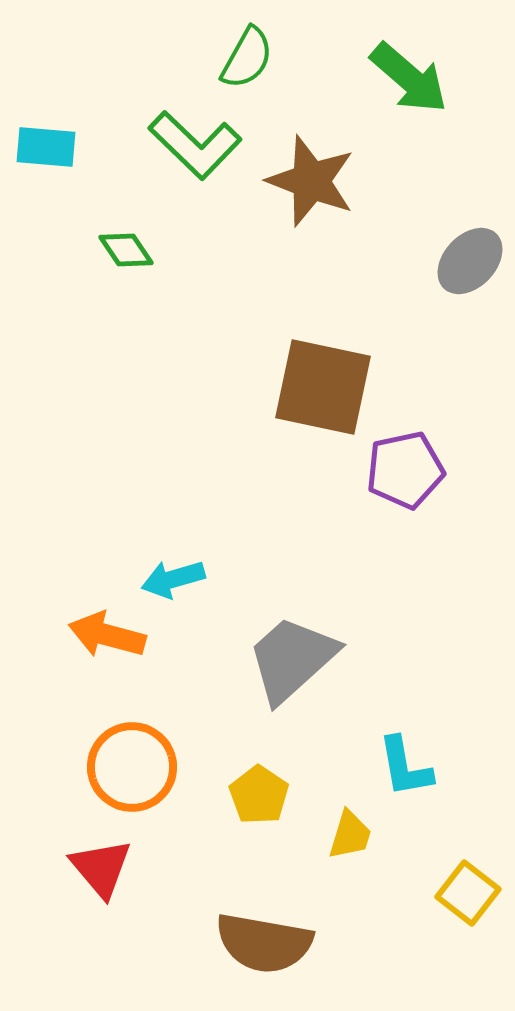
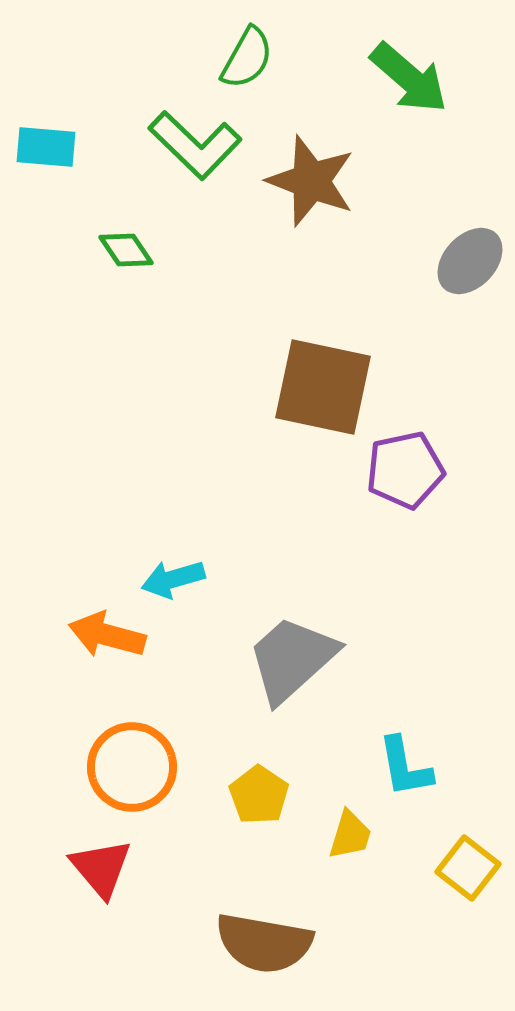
yellow square: moved 25 px up
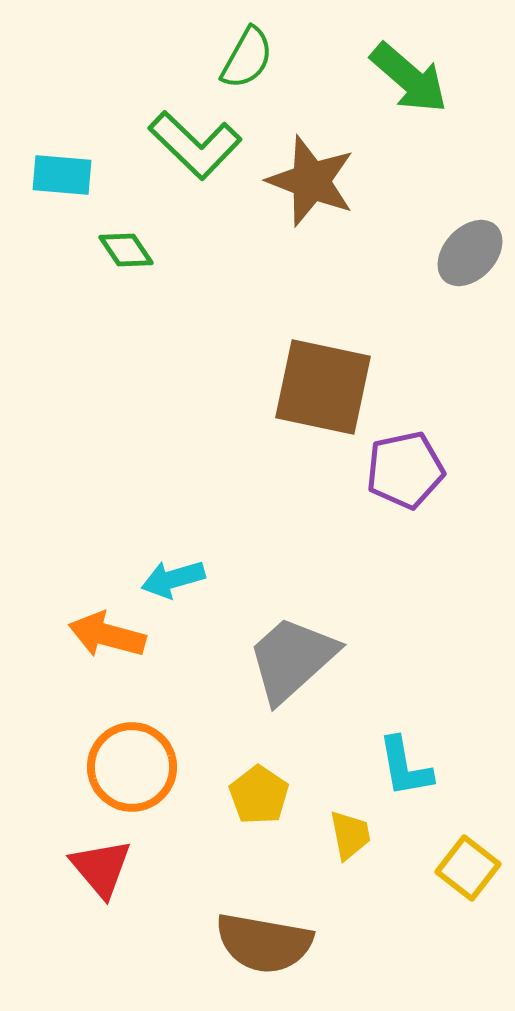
cyan rectangle: moved 16 px right, 28 px down
gray ellipse: moved 8 px up
yellow trapezoid: rotated 28 degrees counterclockwise
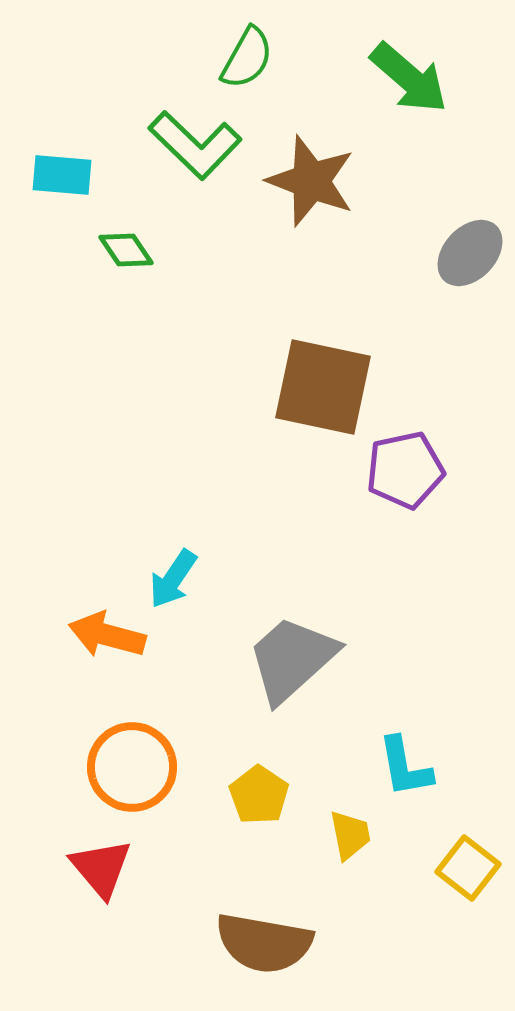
cyan arrow: rotated 40 degrees counterclockwise
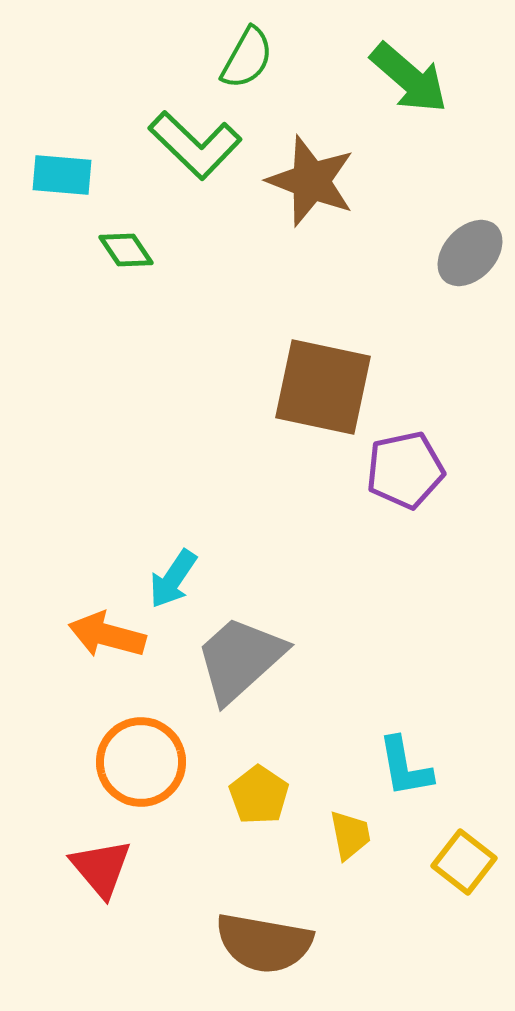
gray trapezoid: moved 52 px left
orange circle: moved 9 px right, 5 px up
yellow square: moved 4 px left, 6 px up
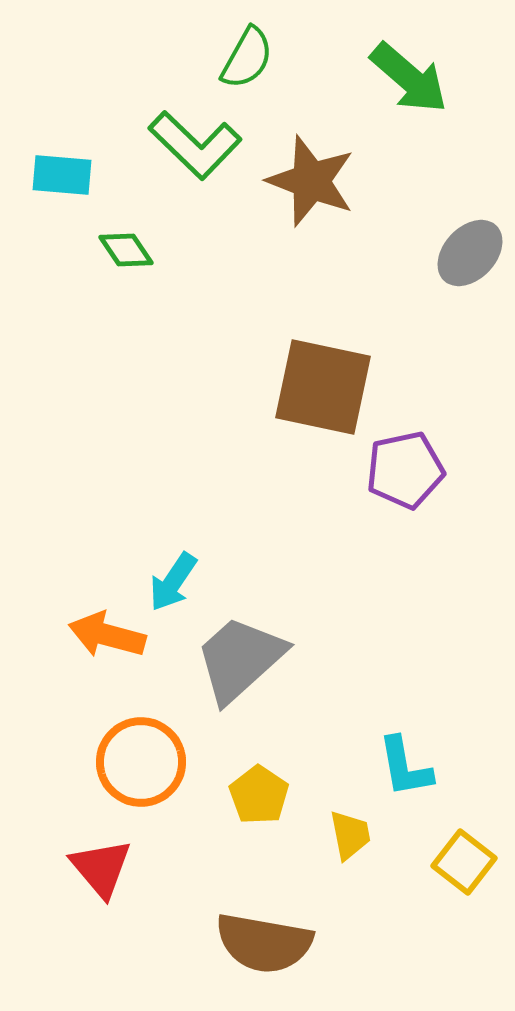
cyan arrow: moved 3 px down
